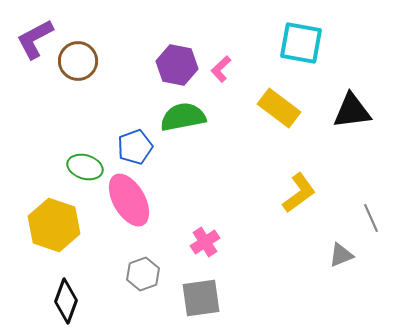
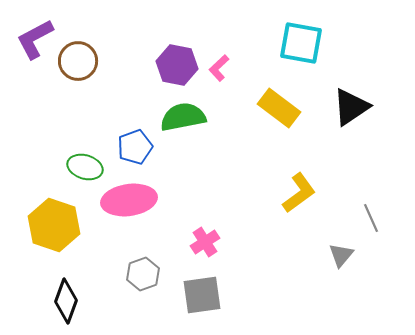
pink L-shape: moved 2 px left, 1 px up
black triangle: moved 1 px left, 4 px up; rotated 27 degrees counterclockwise
pink ellipse: rotated 68 degrees counterclockwise
gray triangle: rotated 28 degrees counterclockwise
gray square: moved 1 px right, 3 px up
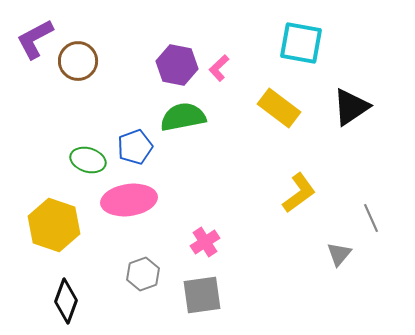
green ellipse: moved 3 px right, 7 px up
gray triangle: moved 2 px left, 1 px up
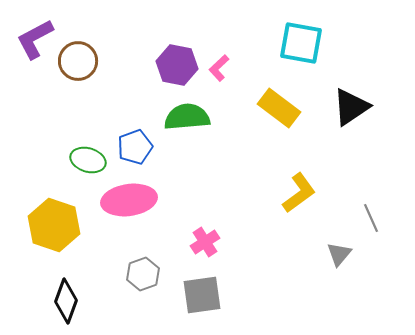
green semicircle: moved 4 px right; rotated 6 degrees clockwise
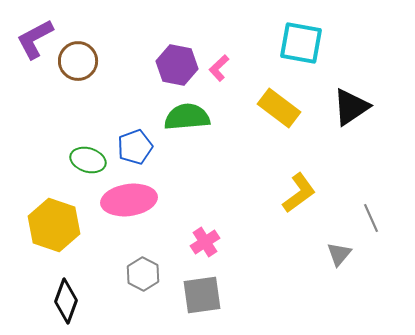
gray hexagon: rotated 12 degrees counterclockwise
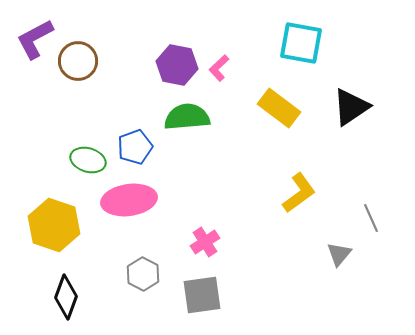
black diamond: moved 4 px up
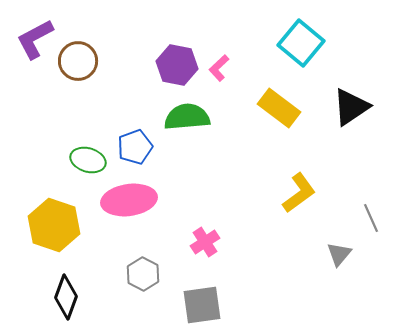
cyan square: rotated 30 degrees clockwise
gray square: moved 10 px down
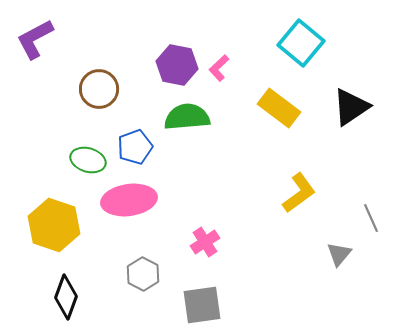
brown circle: moved 21 px right, 28 px down
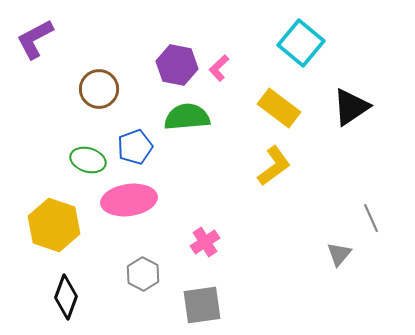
yellow L-shape: moved 25 px left, 27 px up
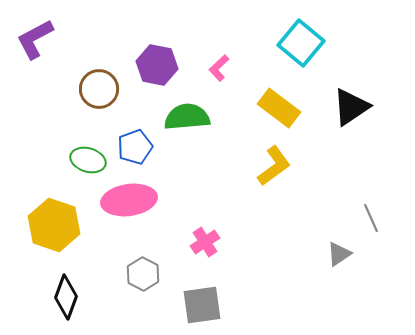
purple hexagon: moved 20 px left
gray triangle: rotated 16 degrees clockwise
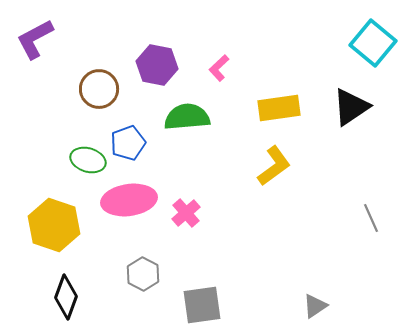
cyan square: moved 72 px right
yellow rectangle: rotated 45 degrees counterclockwise
blue pentagon: moved 7 px left, 4 px up
pink cross: moved 19 px left, 29 px up; rotated 8 degrees counterclockwise
gray triangle: moved 24 px left, 52 px down
